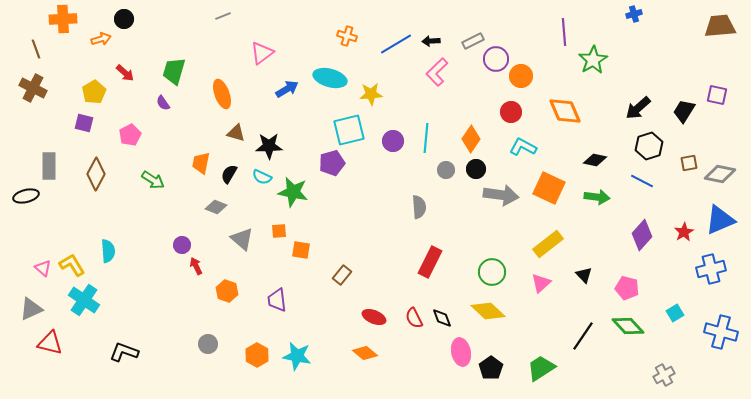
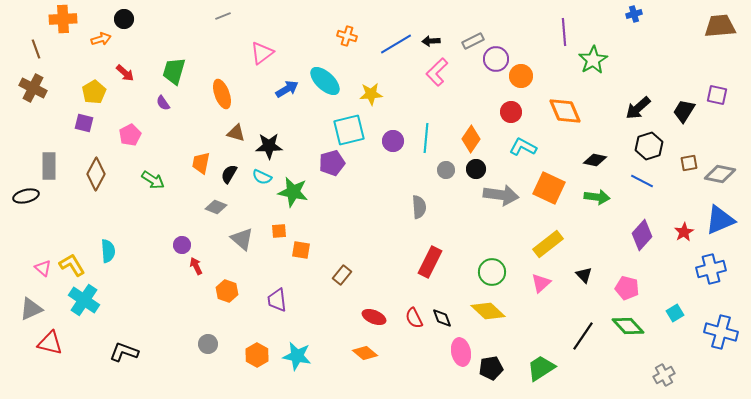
cyan ellipse at (330, 78): moved 5 px left, 3 px down; rotated 28 degrees clockwise
black pentagon at (491, 368): rotated 25 degrees clockwise
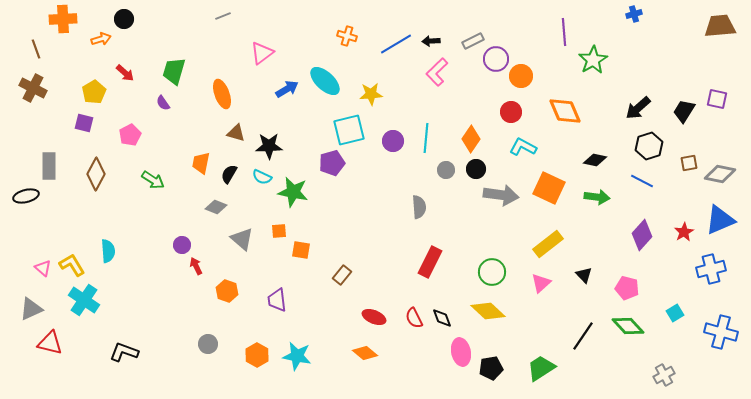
purple square at (717, 95): moved 4 px down
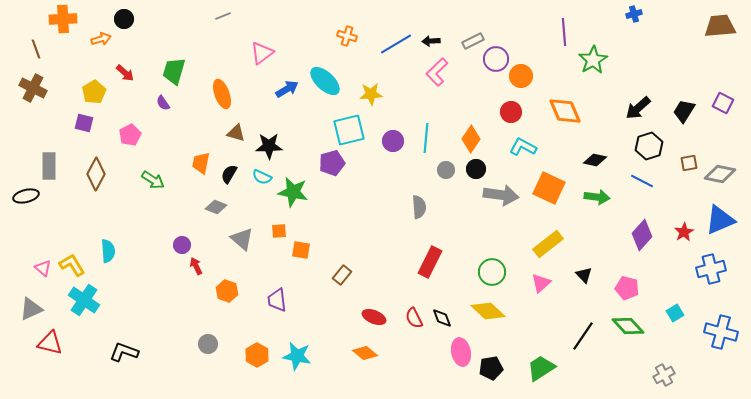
purple square at (717, 99): moved 6 px right, 4 px down; rotated 15 degrees clockwise
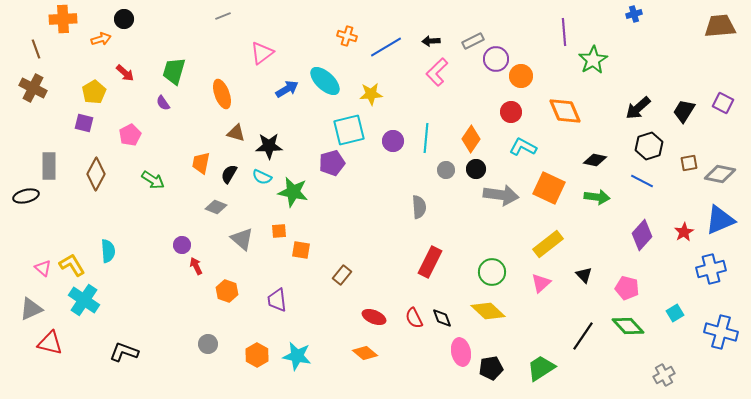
blue line at (396, 44): moved 10 px left, 3 px down
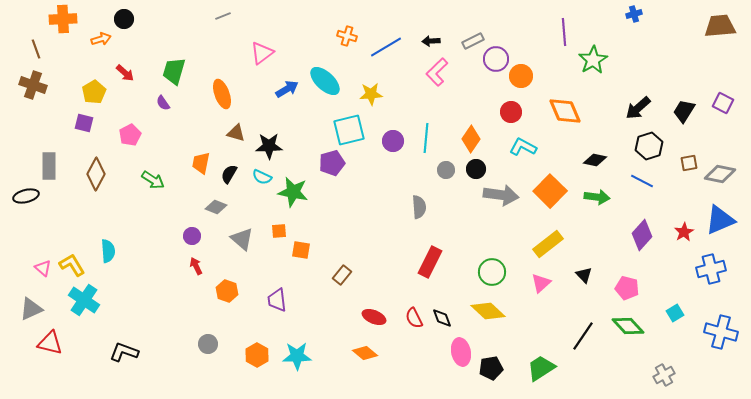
brown cross at (33, 88): moved 3 px up; rotated 8 degrees counterclockwise
orange square at (549, 188): moved 1 px right, 3 px down; rotated 20 degrees clockwise
purple circle at (182, 245): moved 10 px right, 9 px up
cyan star at (297, 356): rotated 12 degrees counterclockwise
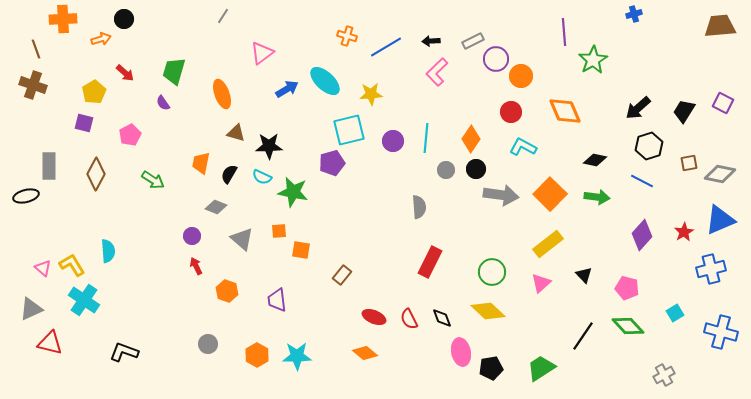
gray line at (223, 16): rotated 35 degrees counterclockwise
orange square at (550, 191): moved 3 px down
red semicircle at (414, 318): moved 5 px left, 1 px down
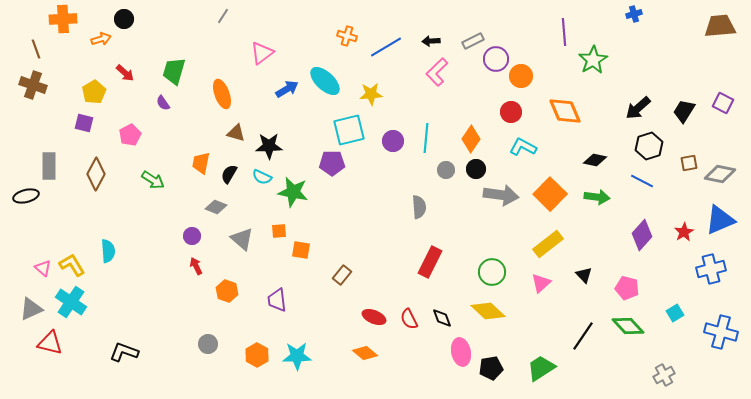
purple pentagon at (332, 163): rotated 15 degrees clockwise
cyan cross at (84, 300): moved 13 px left, 2 px down
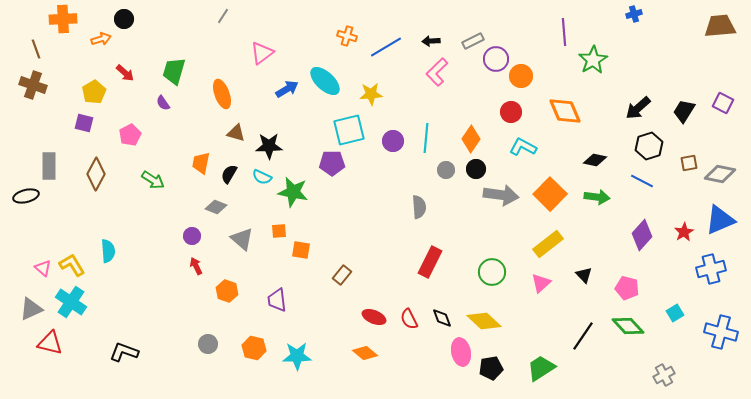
yellow diamond at (488, 311): moved 4 px left, 10 px down
orange hexagon at (257, 355): moved 3 px left, 7 px up; rotated 15 degrees counterclockwise
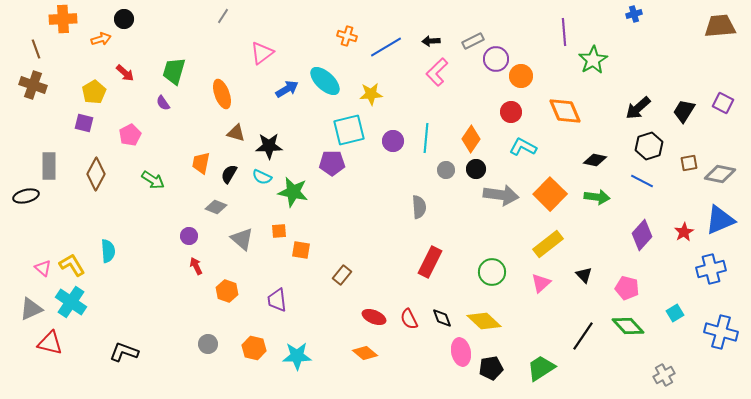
purple circle at (192, 236): moved 3 px left
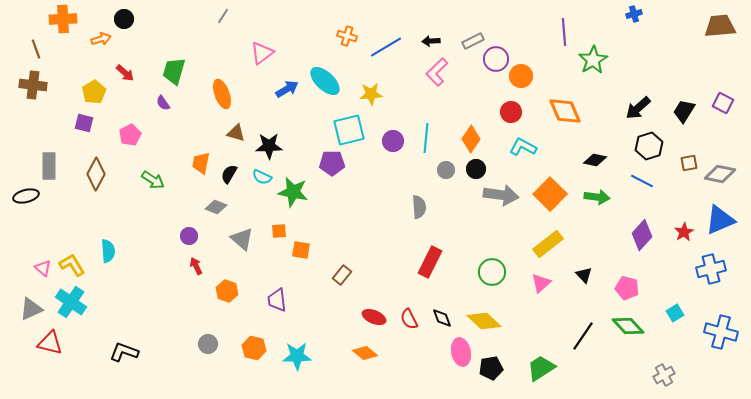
brown cross at (33, 85): rotated 12 degrees counterclockwise
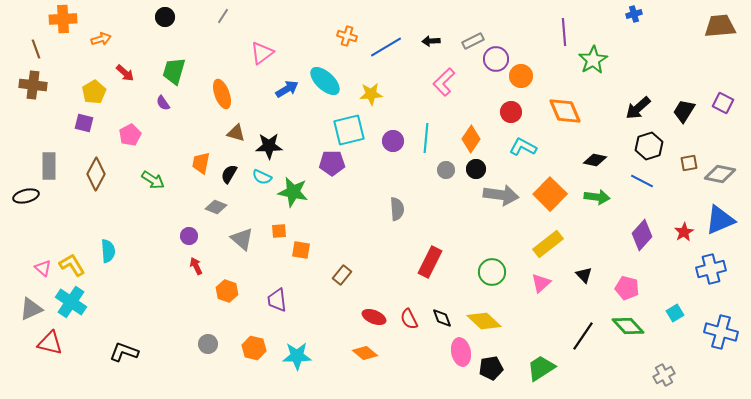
black circle at (124, 19): moved 41 px right, 2 px up
pink L-shape at (437, 72): moved 7 px right, 10 px down
gray semicircle at (419, 207): moved 22 px left, 2 px down
